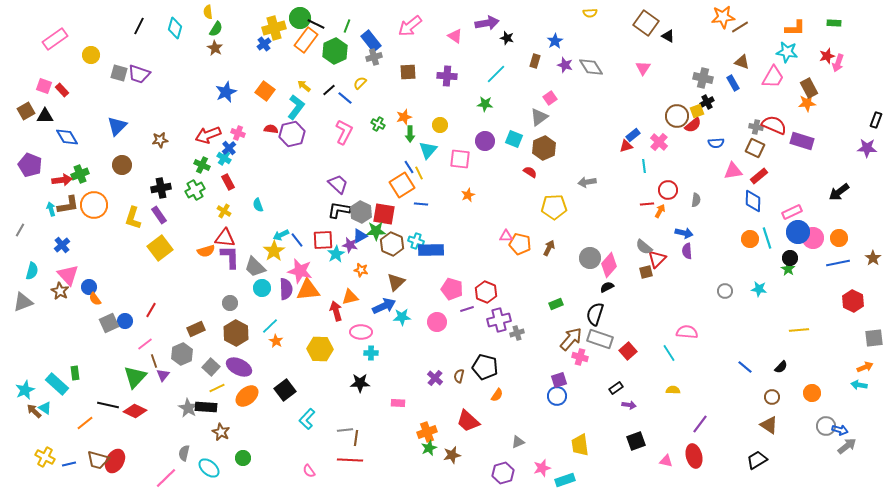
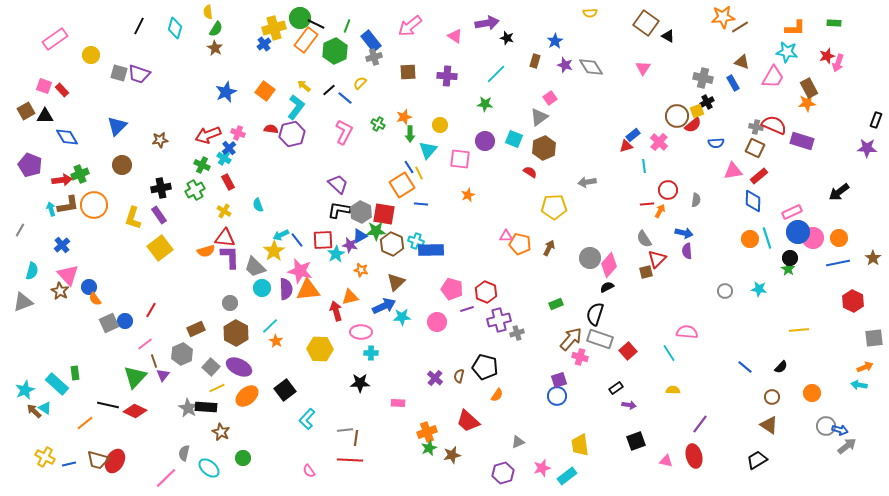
gray semicircle at (644, 247): moved 8 px up; rotated 18 degrees clockwise
cyan rectangle at (565, 480): moved 2 px right, 4 px up; rotated 18 degrees counterclockwise
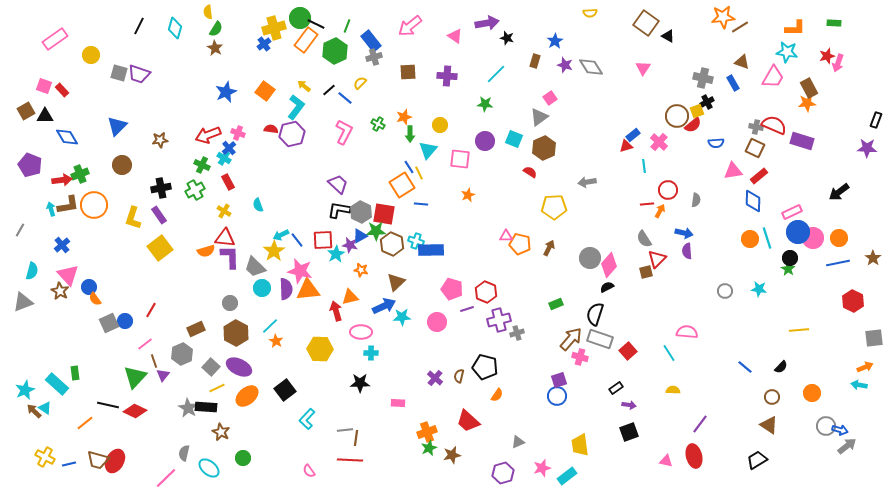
black square at (636, 441): moved 7 px left, 9 px up
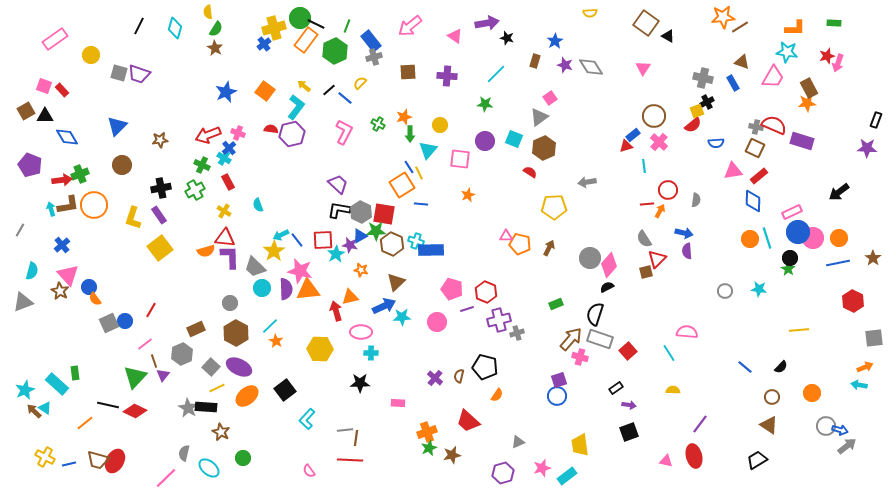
brown circle at (677, 116): moved 23 px left
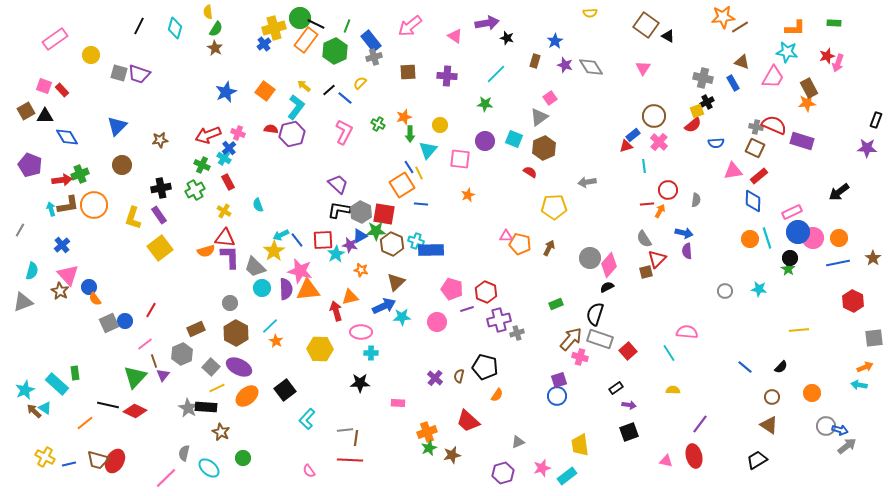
brown square at (646, 23): moved 2 px down
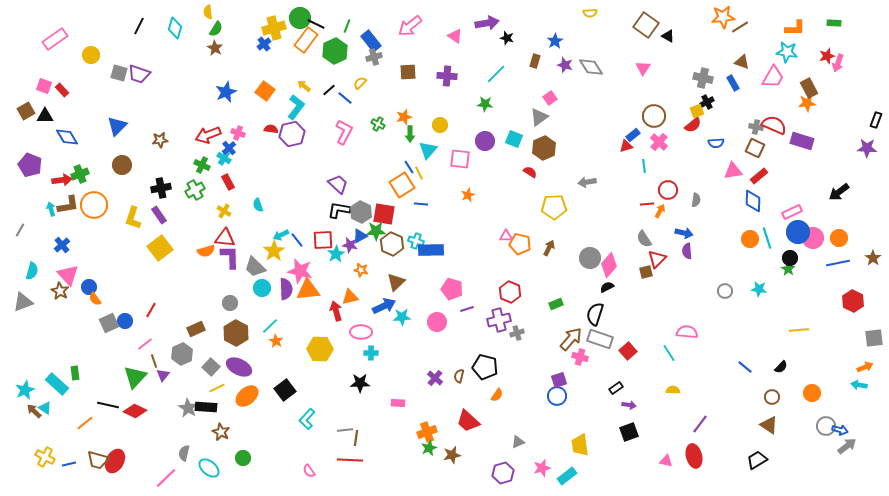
red hexagon at (486, 292): moved 24 px right
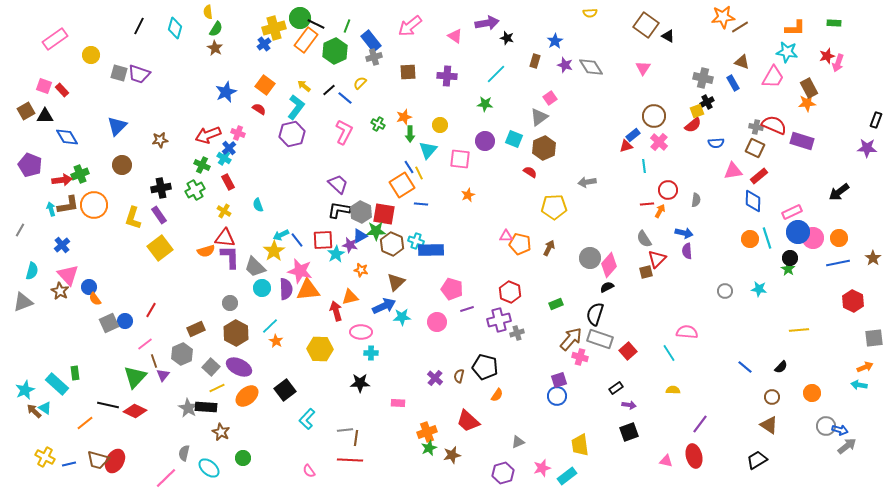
orange square at (265, 91): moved 6 px up
red semicircle at (271, 129): moved 12 px left, 20 px up; rotated 24 degrees clockwise
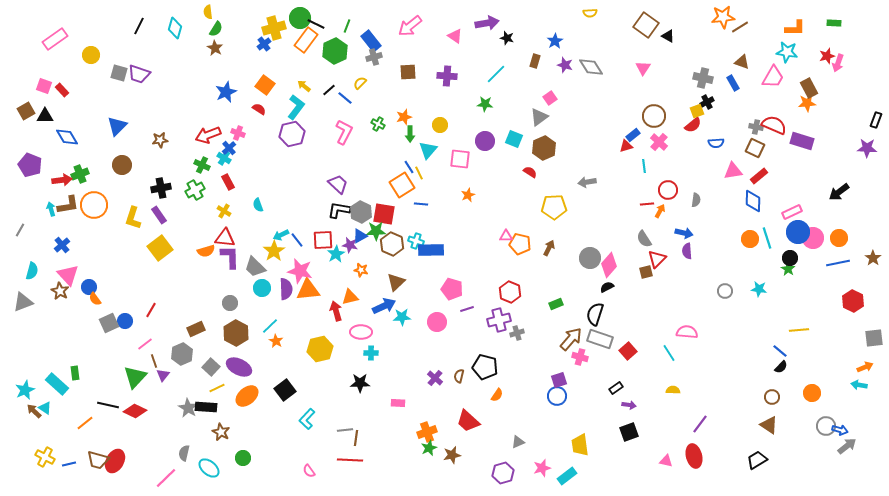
yellow hexagon at (320, 349): rotated 15 degrees counterclockwise
blue line at (745, 367): moved 35 px right, 16 px up
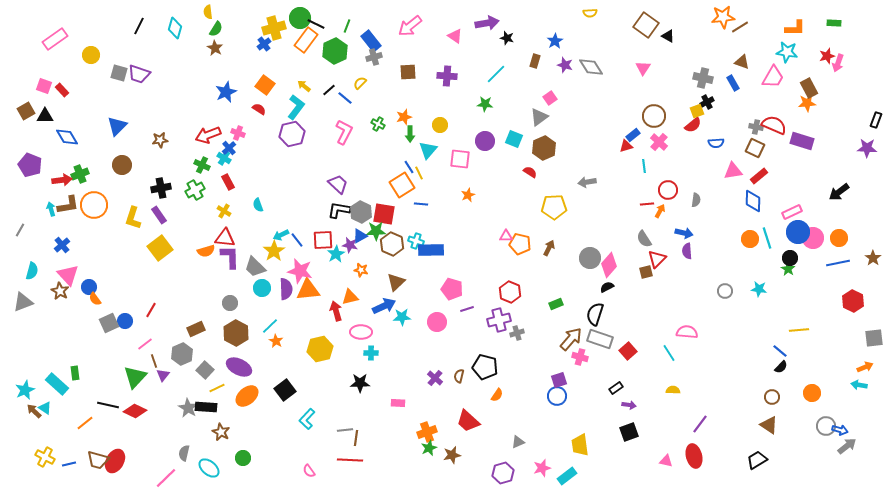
gray square at (211, 367): moved 6 px left, 3 px down
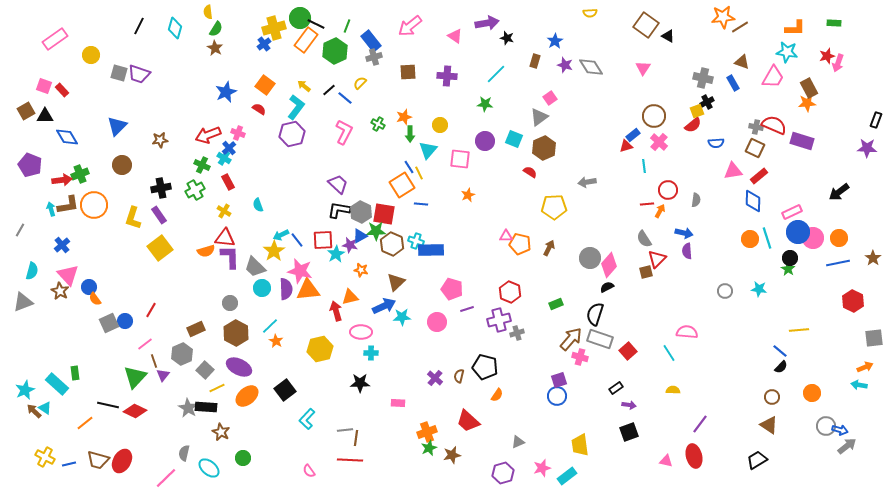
red ellipse at (115, 461): moved 7 px right
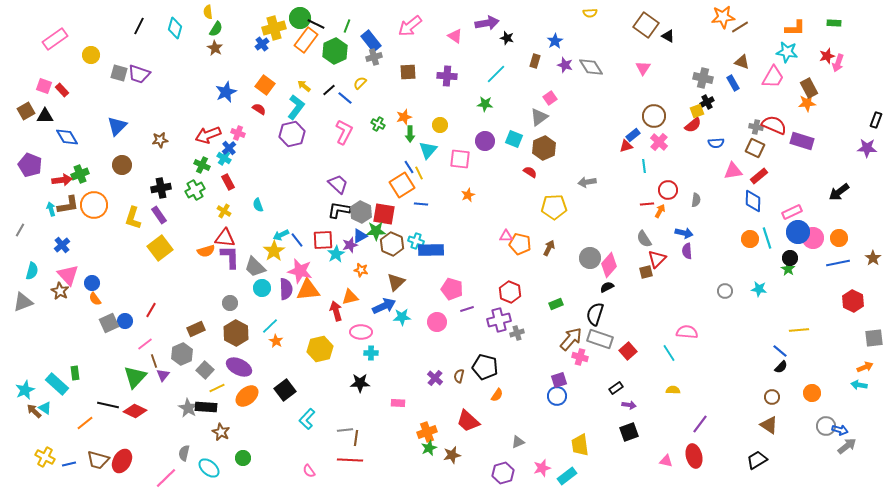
blue cross at (264, 44): moved 2 px left
purple star at (350, 245): rotated 28 degrees counterclockwise
blue circle at (89, 287): moved 3 px right, 4 px up
